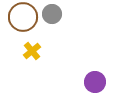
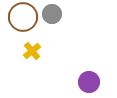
purple circle: moved 6 px left
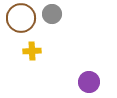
brown circle: moved 2 px left, 1 px down
yellow cross: rotated 36 degrees clockwise
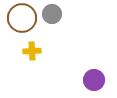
brown circle: moved 1 px right
purple circle: moved 5 px right, 2 px up
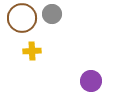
purple circle: moved 3 px left, 1 px down
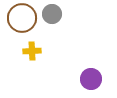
purple circle: moved 2 px up
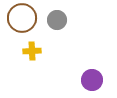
gray circle: moved 5 px right, 6 px down
purple circle: moved 1 px right, 1 px down
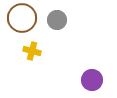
yellow cross: rotated 18 degrees clockwise
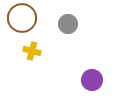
gray circle: moved 11 px right, 4 px down
